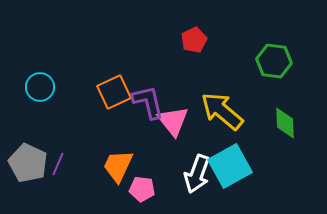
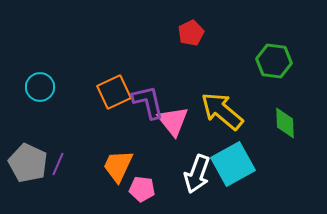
red pentagon: moved 3 px left, 7 px up
cyan square: moved 3 px right, 2 px up
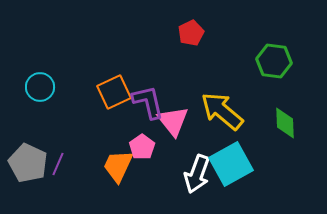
cyan square: moved 2 px left
pink pentagon: moved 42 px up; rotated 30 degrees clockwise
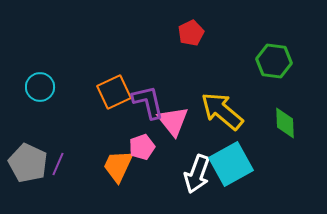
pink pentagon: rotated 15 degrees clockwise
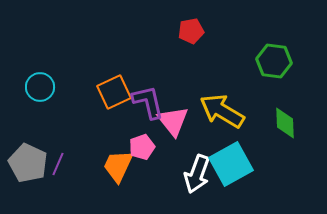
red pentagon: moved 2 px up; rotated 15 degrees clockwise
yellow arrow: rotated 9 degrees counterclockwise
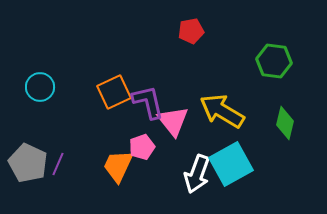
green diamond: rotated 16 degrees clockwise
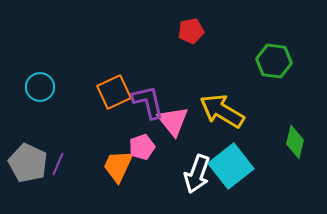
green diamond: moved 10 px right, 19 px down
cyan square: moved 2 px down; rotated 9 degrees counterclockwise
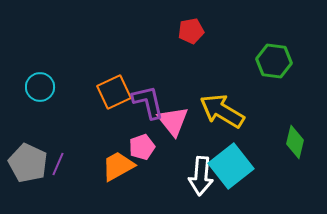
orange trapezoid: rotated 36 degrees clockwise
white arrow: moved 4 px right, 2 px down; rotated 15 degrees counterclockwise
